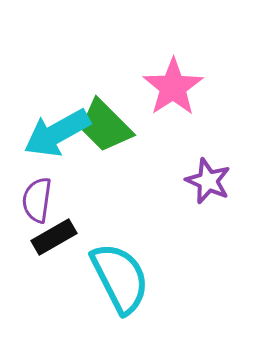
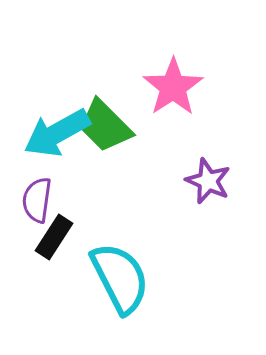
black rectangle: rotated 27 degrees counterclockwise
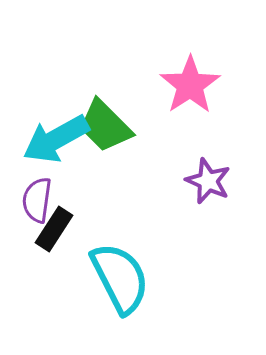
pink star: moved 17 px right, 2 px up
cyan arrow: moved 1 px left, 6 px down
black rectangle: moved 8 px up
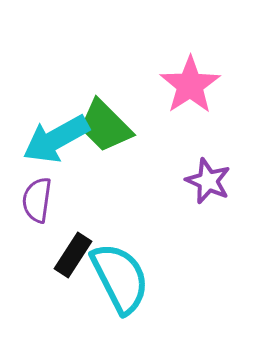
black rectangle: moved 19 px right, 26 px down
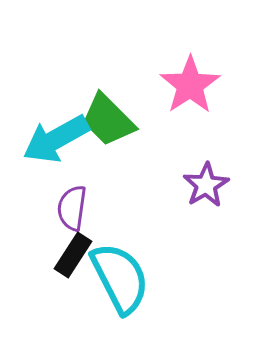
green trapezoid: moved 3 px right, 6 px up
purple star: moved 2 px left, 4 px down; rotated 18 degrees clockwise
purple semicircle: moved 35 px right, 8 px down
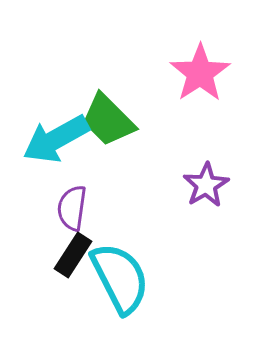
pink star: moved 10 px right, 12 px up
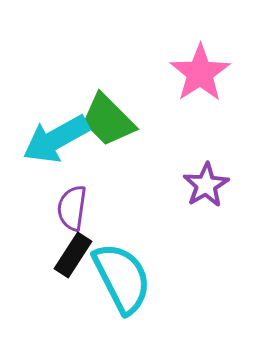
cyan semicircle: moved 2 px right
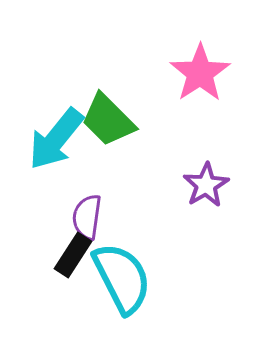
cyan arrow: rotated 22 degrees counterclockwise
purple semicircle: moved 15 px right, 9 px down
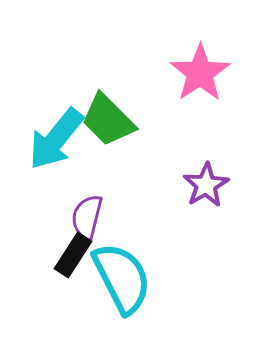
purple semicircle: rotated 6 degrees clockwise
